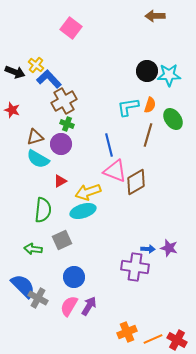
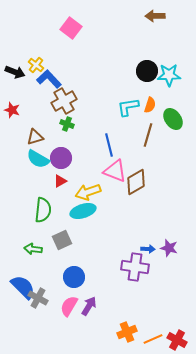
purple circle: moved 14 px down
blue semicircle: moved 1 px down
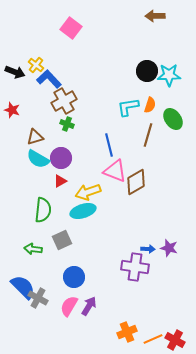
red cross: moved 2 px left
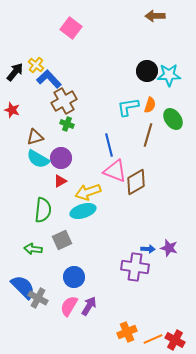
black arrow: rotated 72 degrees counterclockwise
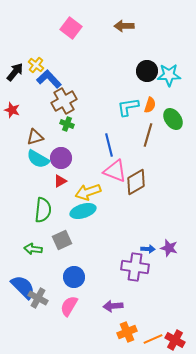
brown arrow: moved 31 px left, 10 px down
purple arrow: moved 24 px right; rotated 126 degrees counterclockwise
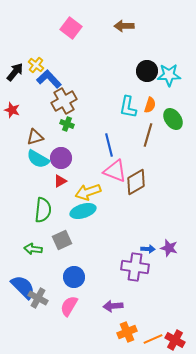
cyan L-shape: rotated 70 degrees counterclockwise
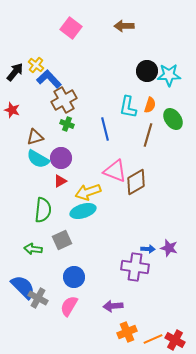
brown cross: moved 1 px up
blue line: moved 4 px left, 16 px up
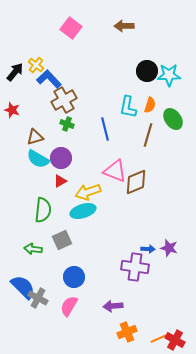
brown diamond: rotated 8 degrees clockwise
orange line: moved 7 px right, 1 px up
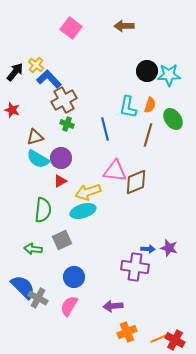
pink triangle: rotated 15 degrees counterclockwise
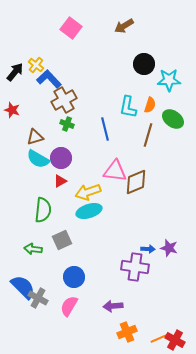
brown arrow: rotated 30 degrees counterclockwise
black circle: moved 3 px left, 7 px up
cyan star: moved 5 px down
green ellipse: rotated 20 degrees counterclockwise
cyan ellipse: moved 6 px right
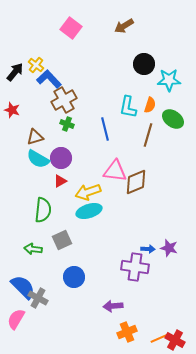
pink semicircle: moved 53 px left, 13 px down
